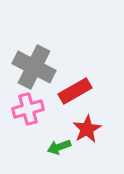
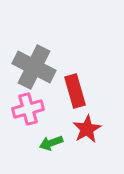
red rectangle: rotated 76 degrees counterclockwise
green arrow: moved 8 px left, 4 px up
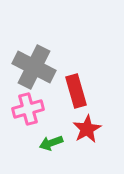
red rectangle: moved 1 px right
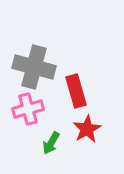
gray cross: rotated 12 degrees counterclockwise
green arrow: rotated 40 degrees counterclockwise
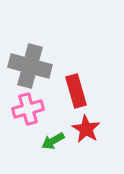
gray cross: moved 4 px left, 1 px up
red star: moved 1 px left; rotated 12 degrees counterclockwise
green arrow: moved 2 px right, 2 px up; rotated 30 degrees clockwise
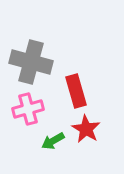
gray cross: moved 1 px right, 4 px up
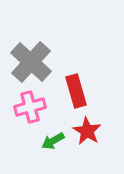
gray cross: rotated 27 degrees clockwise
pink cross: moved 2 px right, 2 px up
red star: moved 1 px right, 2 px down
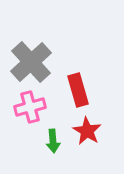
gray cross: rotated 6 degrees clockwise
red rectangle: moved 2 px right, 1 px up
green arrow: rotated 65 degrees counterclockwise
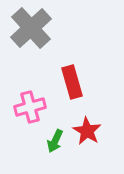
gray cross: moved 34 px up
red rectangle: moved 6 px left, 8 px up
green arrow: moved 2 px right; rotated 30 degrees clockwise
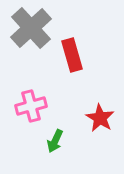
red rectangle: moved 27 px up
pink cross: moved 1 px right, 1 px up
red star: moved 13 px right, 13 px up
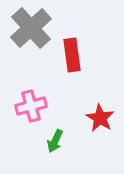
red rectangle: rotated 8 degrees clockwise
